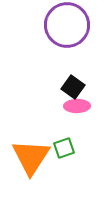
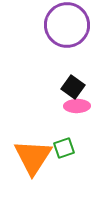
orange triangle: moved 2 px right
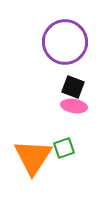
purple circle: moved 2 px left, 17 px down
black square: rotated 15 degrees counterclockwise
pink ellipse: moved 3 px left; rotated 10 degrees clockwise
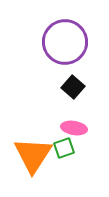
black square: rotated 20 degrees clockwise
pink ellipse: moved 22 px down
orange triangle: moved 2 px up
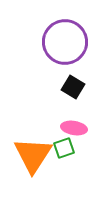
black square: rotated 10 degrees counterclockwise
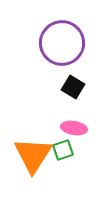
purple circle: moved 3 px left, 1 px down
green square: moved 1 px left, 2 px down
